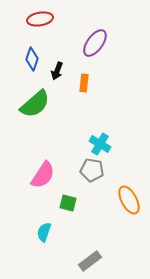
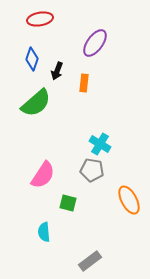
green semicircle: moved 1 px right, 1 px up
cyan semicircle: rotated 24 degrees counterclockwise
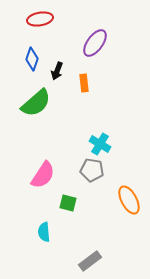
orange rectangle: rotated 12 degrees counterclockwise
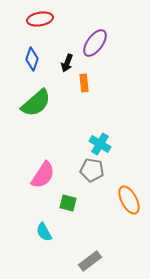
black arrow: moved 10 px right, 8 px up
cyan semicircle: rotated 24 degrees counterclockwise
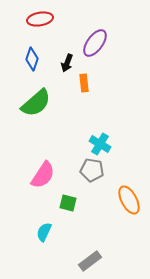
cyan semicircle: rotated 54 degrees clockwise
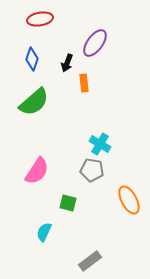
green semicircle: moved 2 px left, 1 px up
pink semicircle: moved 6 px left, 4 px up
